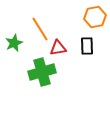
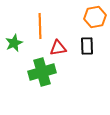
orange line: moved 3 px up; rotated 30 degrees clockwise
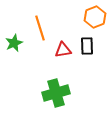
orange hexagon: rotated 10 degrees counterclockwise
orange line: moved 2 px down; rotated 15 degrees counterclockwise
red triangle: moved 5 px right, 2 px down
green cross: moved 14 px right, 21 px down
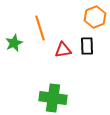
green cross: moved 3 px left, 5 px down; rotated 24 degrees clockwise
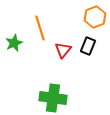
black rectangle: moved 1 px right; rotated 24 degrees clockwise
red triangle: rotated 42 degrees counterclockwise
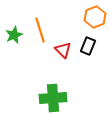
orange line: moved 2 px down
green star: moved 8 px up
red triangle: rotated 24 degrees counterclockwise
green cross: rotated 12 degrees counterclockwise
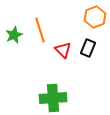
black rectangle: moved 2 px down
